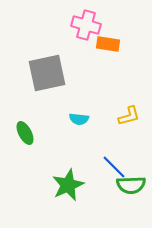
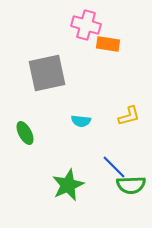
cyan semicircle: moved 2 px right, 2 px down
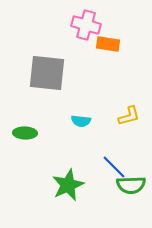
gray square: rotated 18 degrees clockwise
green ellipse: rotated 60 degrees counterclockwise
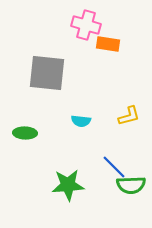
green star: rotated 20 degrees clockwise
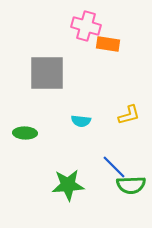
pink cross: moved 1 px down
gray square: rotated 6 degrees counterclockwise
yellow L-shape: moved 1 px up
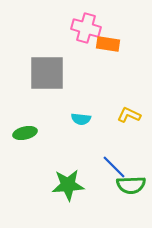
pink cross: moved 2 px down
yellow L-shape: rotated 140 degrees counterclockwise
cyan semicircle: moved 2 px up
green ellipse: rotated 15 degrees counterclockwise
